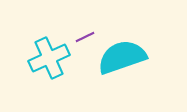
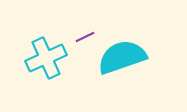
cyan cross: moved 3 px left
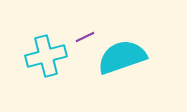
cyan cross: moved 2 px up; rotated 9 degrees clockwise
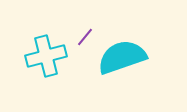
purple line: rotated 24 degrees counterclockwise
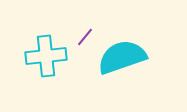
cyan cross: rotated 9 degrees clockwise
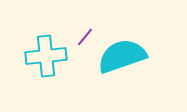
cyan semicircle: moved 1 px up
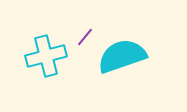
cyan cross: rotated 9 degrees counterclockwise
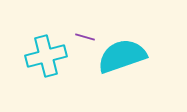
purple line: rotated 66 degrees clockwise
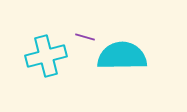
cyan semicircle: rotated 18 degrees clockwise
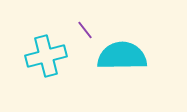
purple line: moved 7 px up; rotated 36 degrees clockwise
